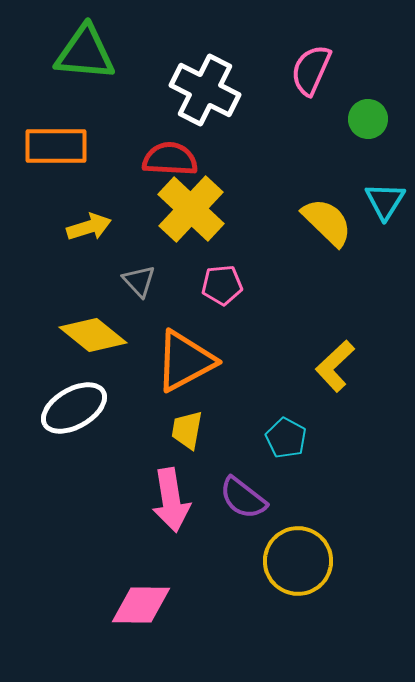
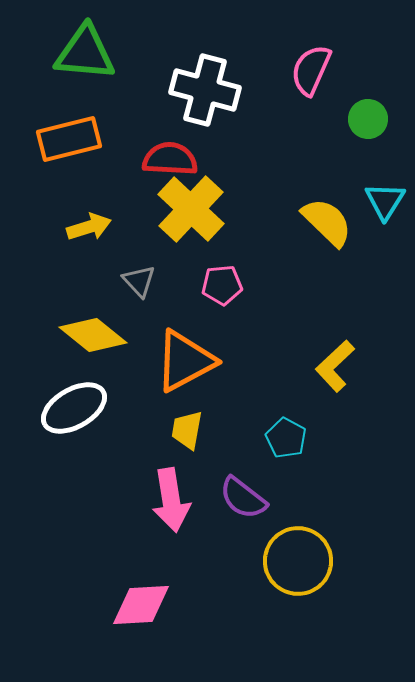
white cross: rotated 12 degrees counterclockwise
orange rectangle: moved 13 px right, 7 px up; rotated 14 degrees counterclockwise
pink diamond: rotated 4 degrees counterclockwise
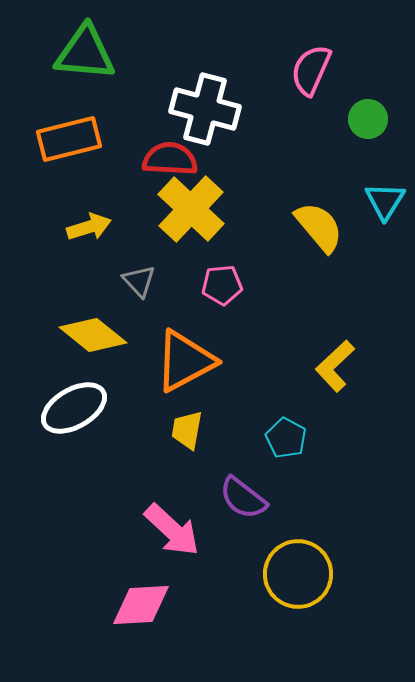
white cross: moved 19 px down
yellow semicircle: moved 8 px left, 5 px down; rotated 6 degrees clockwise
pink arrow: moved 1 px right, 30 px down; rotated 38 degrees counterclockwise
yellow circle: moved 13 px down
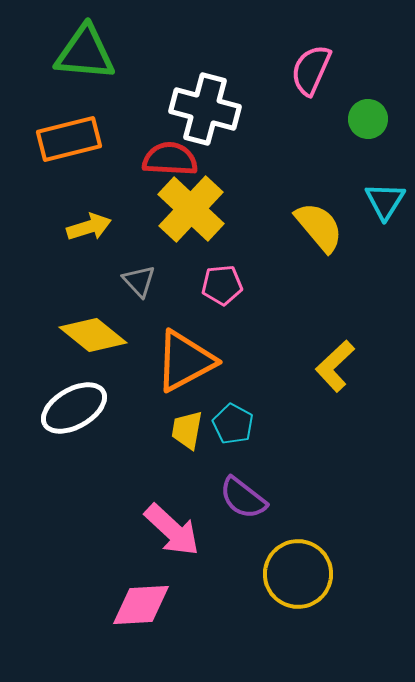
cyan pentagon: moved 53 px left, 14 px up
